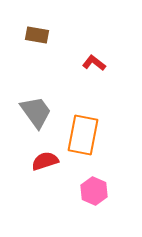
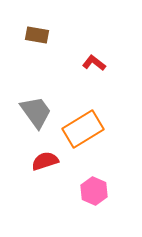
orange rectangle: moved 6 px up; rotated 48 degrees clockwise
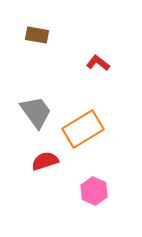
red L-shape: moved 4 px right
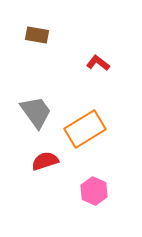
orange rectangle: moved 2 px right
